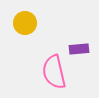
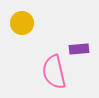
yellow circle: moved 3 px left
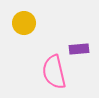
yellow circle: moved 2 px right
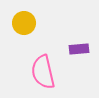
pink semicircle: moved 11 px left
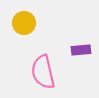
purple rectangle: moved 2 px right, 1 px down
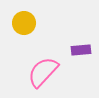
pink semicircle: rotated 56 degrees clockwise
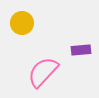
yellow circle: moved 2 px left
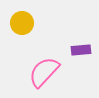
pink semicircle: moved 1 px right
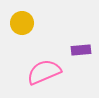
pink semicircle: rotated 24 degrees clockwise
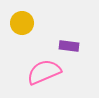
purple rectangle: moved 12 px left, 4 px up; rotated 12 degrees clockwise
